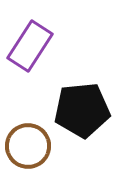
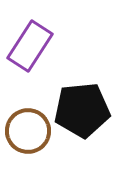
brown circle: moved 15 px up
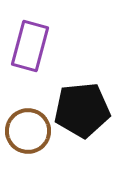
purple rectangle: rotated 18 degrees counterclockwise
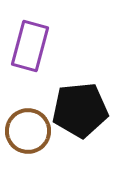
black pentagon: moved 2 px left
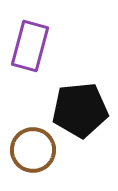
brown circle: moved 5 px right, 19 px down
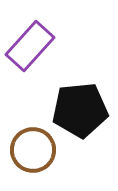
purple rectangle: rotated 27 degrees clockwise
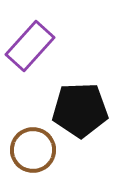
black pentagon: rotated 4 degrees clockwise
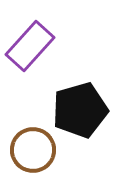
black pentagon: rotated 14 degrees counterclockwise
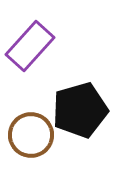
brown circle: moved 2 px left, 15 px up
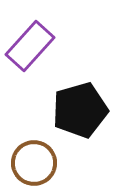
brown circle: moved 3 px right, 28 px down
